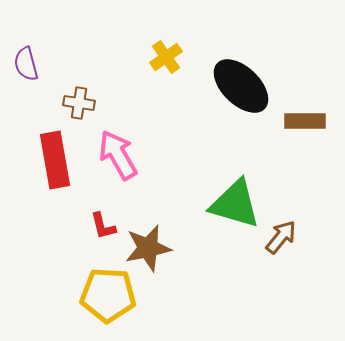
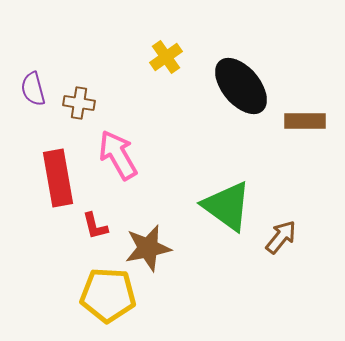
purple semicircle: moved 7 px right, 25 px down
black ellipse: rotated 6 degrees clockwise
red rectangle: moved 3 px right, 18 px down
green triangle: moved 8 px left, 2 px down; rotated 20 degrees clockwise
red L-shape: moved 8 px left
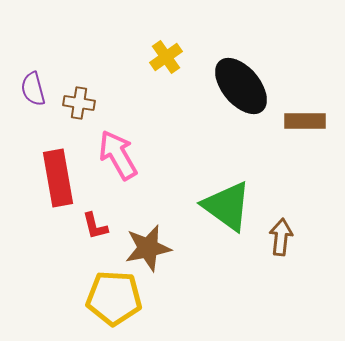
brown arrow: rotated 33 degrees counterclockwise
yellow pentagon: moved 6 px right, 3 px down
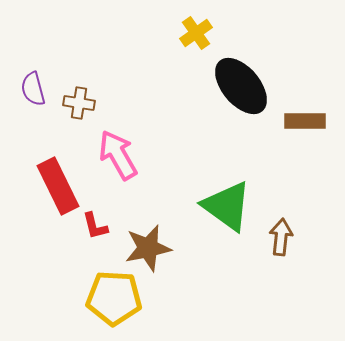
yellow cross: moved 30 px right, 24 px up
red rectangle: moved 8 px down; rotated 16 degrees counterclockwise
